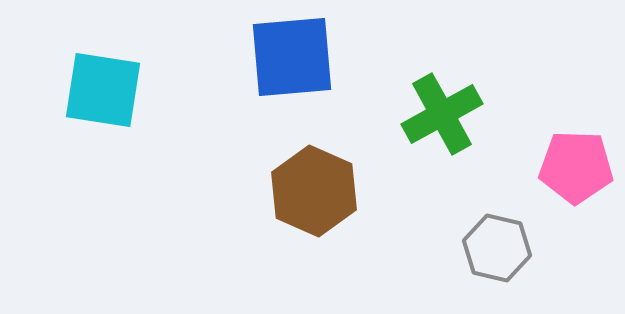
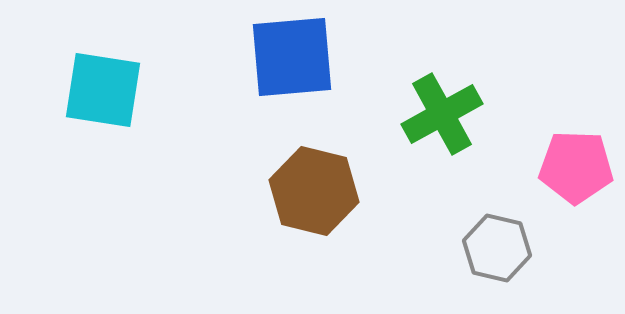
brown hexagon: rotated 10 degrees counterclockwise
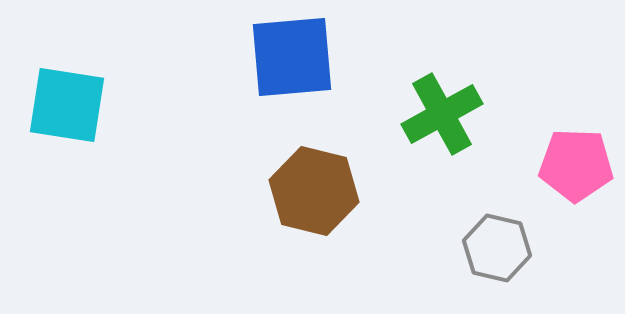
cyan square: moved 36 px left, 15 px down
pink pentagon: moved 2 px up
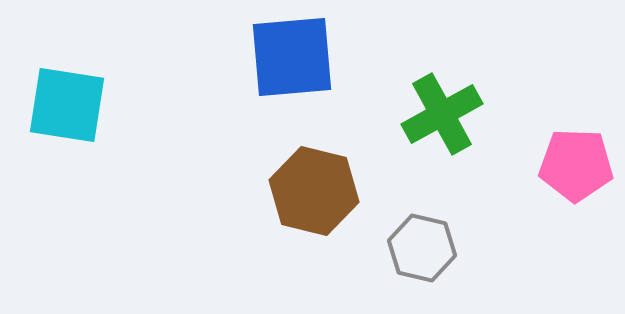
gray hexagon: moved 75 px left
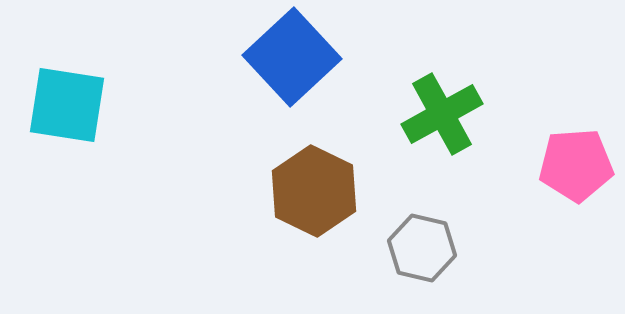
blue square: rotated 38 degrees counterclockwise
pink pentagon: rotated 6 degrees counterclockwise
brown hexagon: rotated 12 degrees clockwise
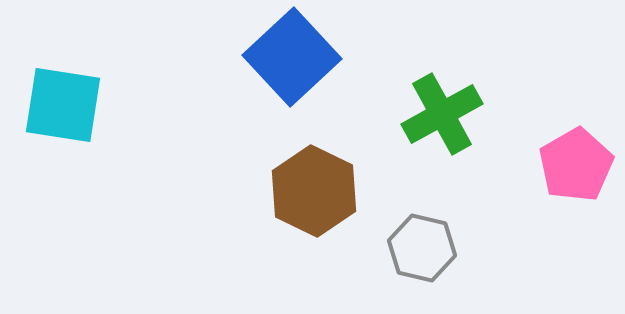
cyan square: moved 4 px left
pink pentagon: rotated 26 degrees counterclockwise
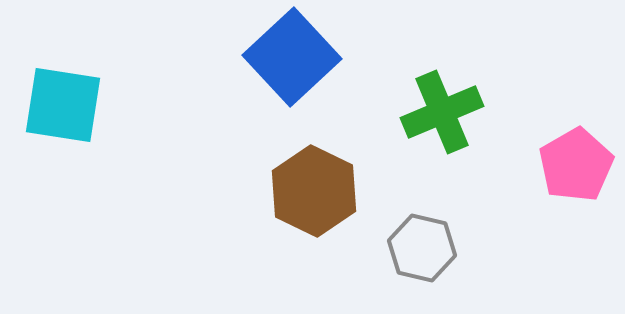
green cross: moved 2 px up; rotated 6 degrees clockwise
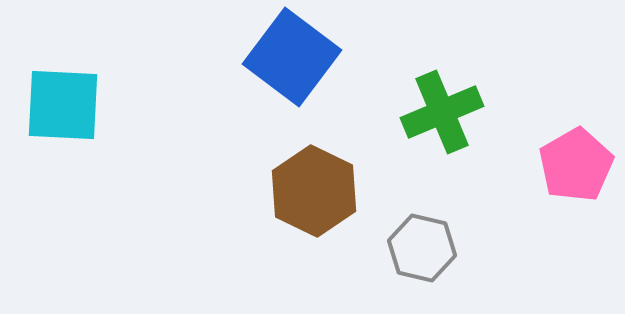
blue square: rotated 10 degrees counterclockwise
cyan square: rotated 6 degrees counterclockwise
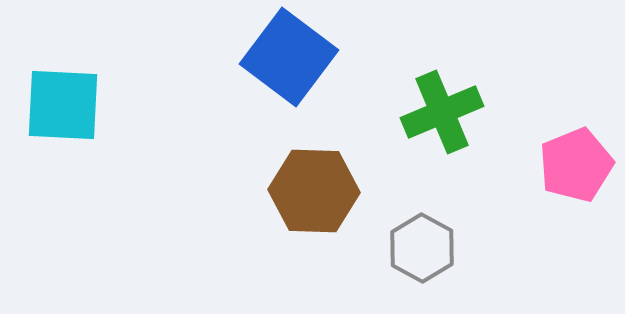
blue square: moved 3 px left
pink pentagon: rotated 8 degrees clockwise
brown hexagon: rotated 24 degrees counterclockwise
gray hexagon: rotated 16 degrees clockwise
